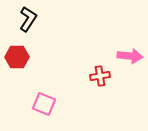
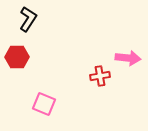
pink arrow: moved 2 px left, 2 px down
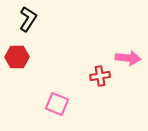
pink square: moved 13 px right
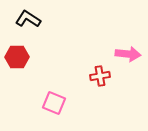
black L-shape: rotated 90 degrees counterclockwise
pink arrow: moved 4 px up
pink square: moved 3 px left, 1 px up
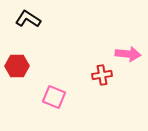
red hexagon: moved 9 px down
red cross: moved 2 px right, 1 px up
pink square: moved 6 px up
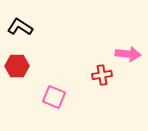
black L-shape: moved 8 px left, 8 px down
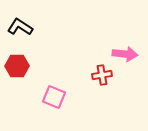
pink arrow: moved 3 px left
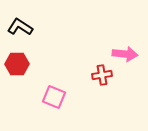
red hexagon: moved 2 px up
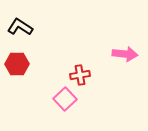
red cross: moved 22 px left
pink square: moved 11 px right, 2 px down; rotated 25 degrees clockwise
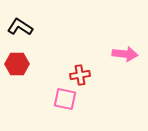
pink square: rotated 35 degrees counterclockwise
